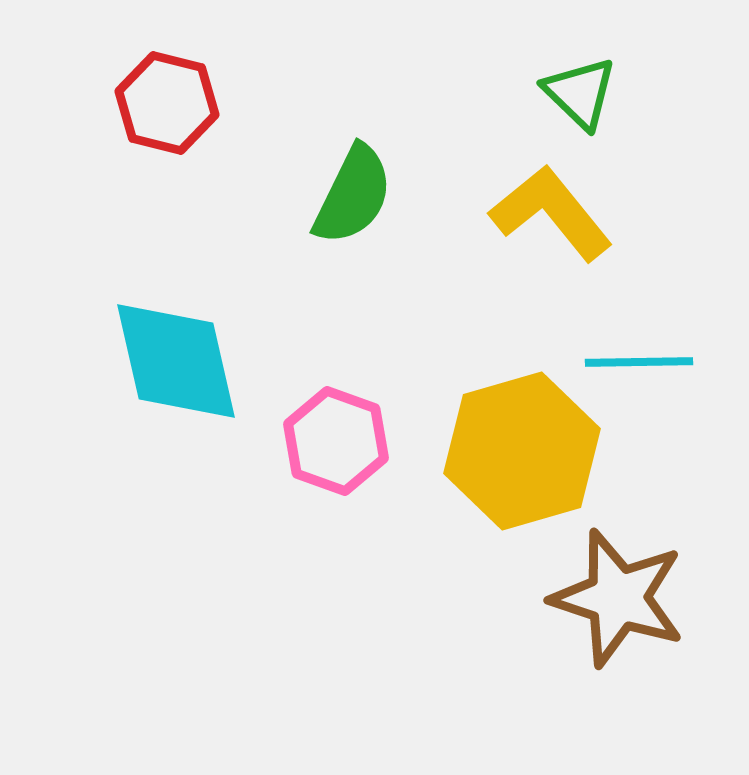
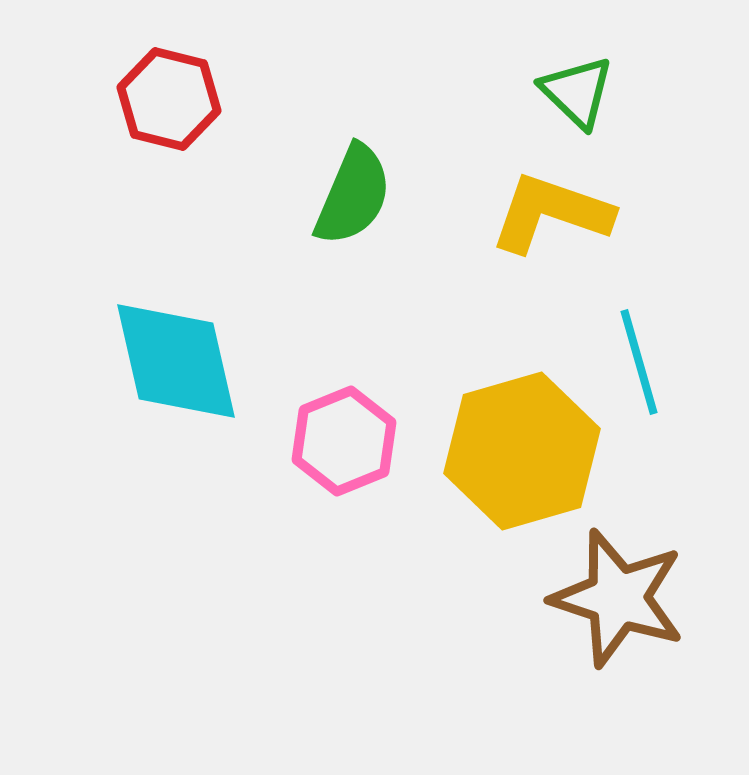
green triangle: moved 3 px left, 1 px up
red hexagon: moved 2 px right, 4 px up
green semicircle: rotated 3 degrees counterclockwise
yellow L-shape: rotated 32 degrees counterclockwise
cyan line: rotated 75 degrees clockwise
pink hexagon: moved 8 px right; rotated 18 degrees clockwise
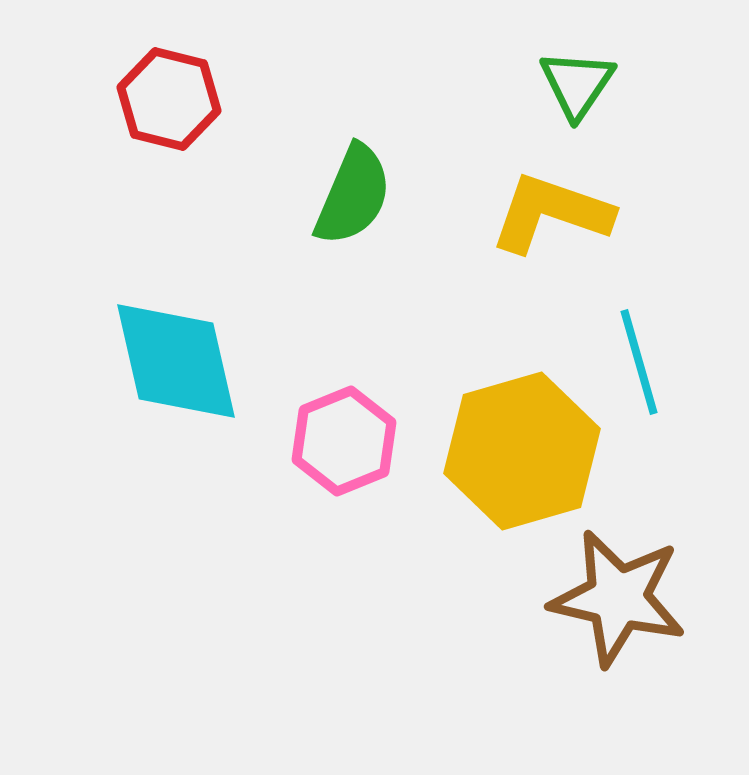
green triangle: moved 8 px up; rotated 20 degrees clockwise
brown star: rotated 5 degrees counterclockwise
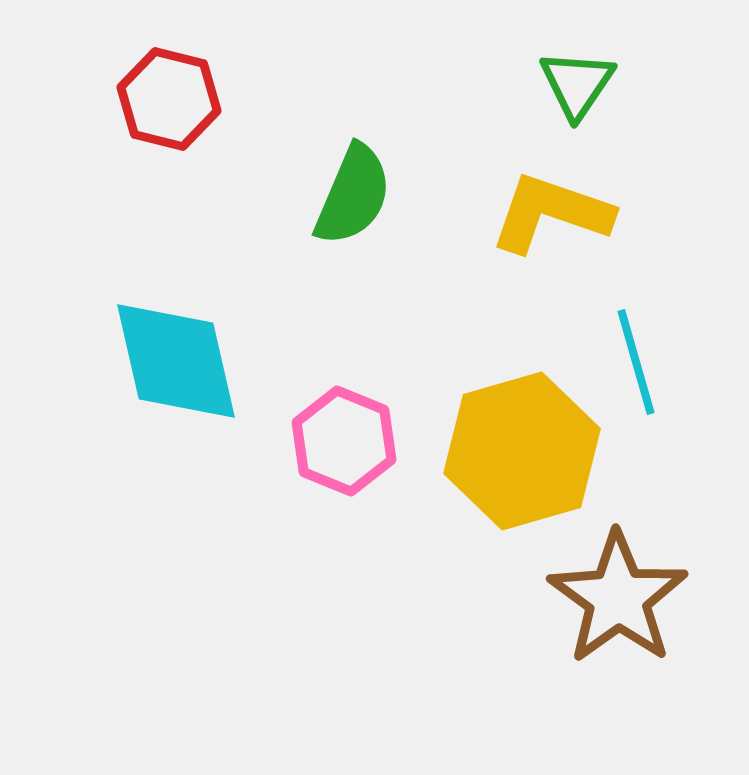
cyan line: moved 3 px left
pink hexagon: rotated 16 degrees counterclockwise
brown star: rotated 23 degrees clockwise
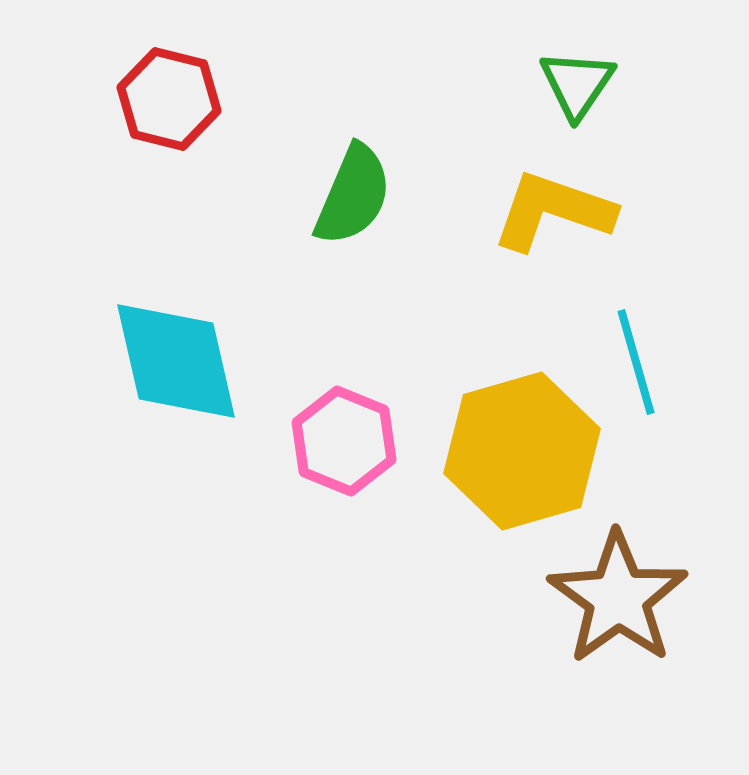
yellow L-shape: moved 2 px right, 2 px up
